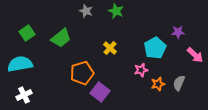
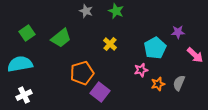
yellow cross: moved 4 px up
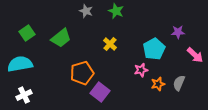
cyan pentagon: moved 1 px left, 1 px down
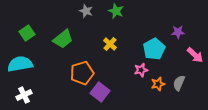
green trapezoid: moved 2 px right, 1 px down
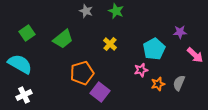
purple star: moved 2 px right
cyan semicircle: rotated 40 degrees clockwise
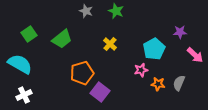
green square: moved 2 px right, 1 px down
green trapezoid: moved 1 px left
orange star: rotated 24 degrees clockwise
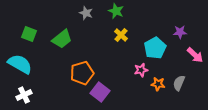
gray star: moved 2 px down
green square: rotated 35 degrees counterclockwise
yellow cross: moved 11 px right, 9 px up
cyan pentagon: moved 1 px right, 1 px up
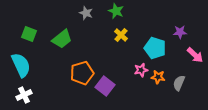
cyan pentagon: rotated 25 degrees counterclockwise
cyan semicircle: moved 1 px right, 1 px down; rotated 35 degrees clockwise
orange star: moved 7 px up
purple square: moved 5 px right, 6 px up
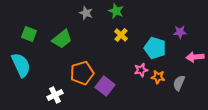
pink arrow: moved 2 px down; rotated 132 degrees clockwise
white cross: moved 31 px right
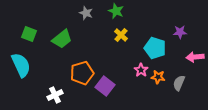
pink star: rotated 24 degrees counterclockwise
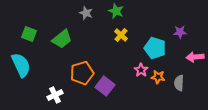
gray semicircle: rotated 21 degrees counterclockwise
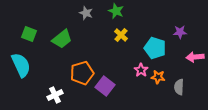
gray semicircle: moved 4 px down
